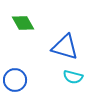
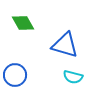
blue triangle: moved 2 px up
blue circle: moved 5 px up
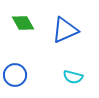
blue triangle: moved 15 px up; rotated 40 degrees counterclockwise
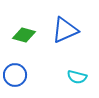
green diamond: moved 1 px right, 12 px down; rotated 45 degrees counterclockwise
cyan semicircle: moved 4 px right
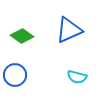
blue triangle: moved 4 px right
green diamond: moved 2 px left, 1 px down; rotated 20 degrees clockwise
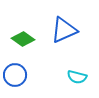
blue triangle: moved 5 px left
green diamond: moved 1 px right, 3 px down
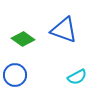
blue triangle: rotated 44 degrees clockwise
cyan semicircle: rotated 42 degrees counterclockwise
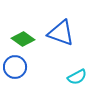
blue triangle: moved 3 px left, 3 px down
blue circle: moved 8 px up
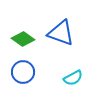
blue circle: moved 8 px right, 5 px down
cyan semicircle: moved 4 px left, 1 px down
